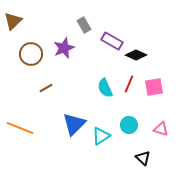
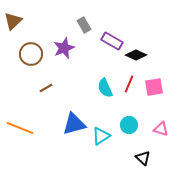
blue triangle: rotated 30 degrees clockwise
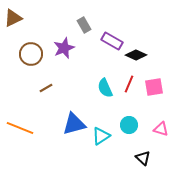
brown triangle: moved 3 px up; rotated 18 degrees clockwise
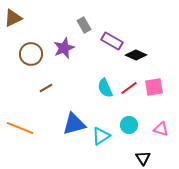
red line: moved 4 px down; rotated 30 degrees clockwise
black triangle: rotated 14 degrees clockwise
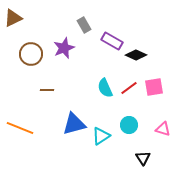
brown line: moved 1 px right, 2 px down; rotated 32 degrees clockwise
pink triangle: moved 2 px right
